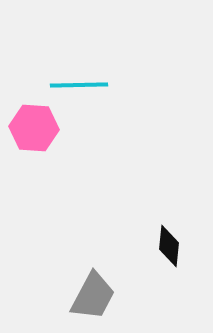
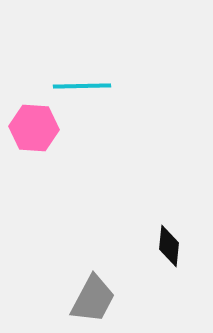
cyan line: moved 3 px right, 1 px down
gray trapezoid: moved 3 px down
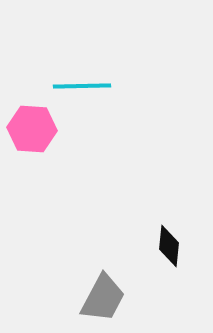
pink hexagon: moved 2 px left, 1 px down
gray trapezoid: moved 10 px right, 1 px up
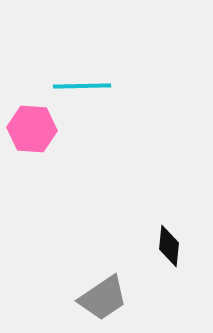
gray trapezoid: rotated 28 degrees clockwise
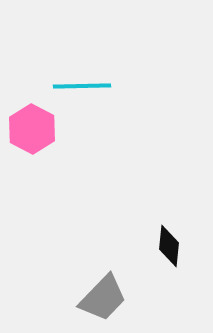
pink hexagon: rotated 24 degrees clockwise
gray trapezoid: rotated 12 degrees counterclockwise
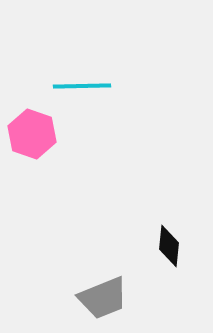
pink hexagon: moved 5 px down; rotated 9 degrees counterclockwise
gray trapezoid: rotated 24 degrees clockwise
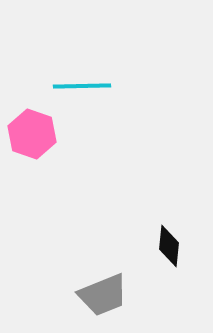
gray trapezoid: moved 3 px up
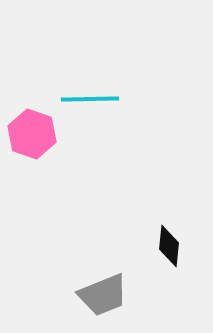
cyan line: moved 8 px right, 13 px down
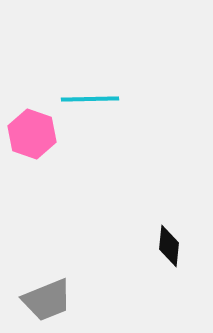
gray trapezoid: moved 56 px left, 5 px down
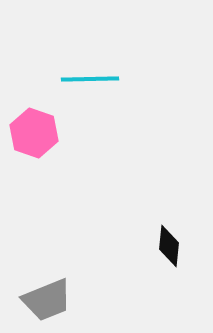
cyan line: moved 20 px up
pink hexagon: moved 2 px right, 1 px up
